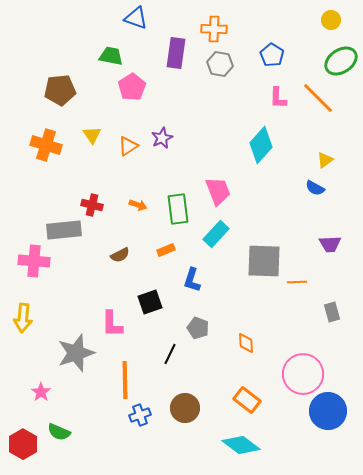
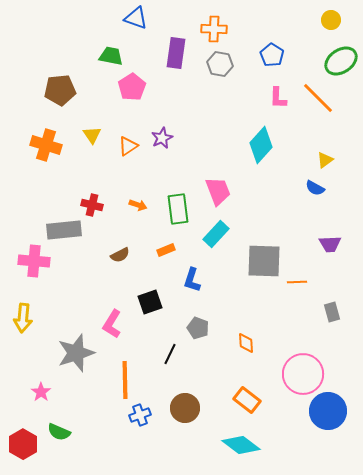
pink L-shape at (112, 324): rotated 32 degrees clockwise
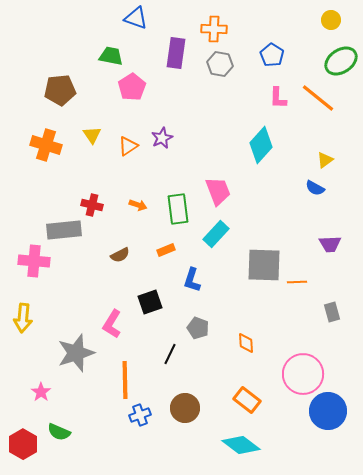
orange line at (318, 98): rotated 6 degrees counterclockwise
gray square at (264, 261): moved 4 px down
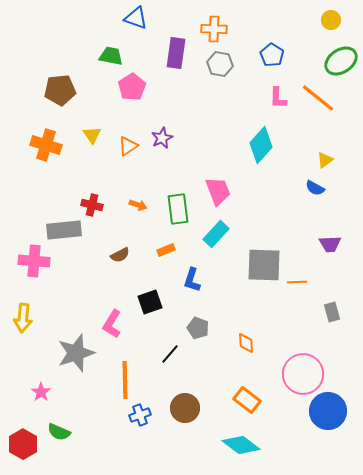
black line at (170, 354): rotated 15 degrees clockwise
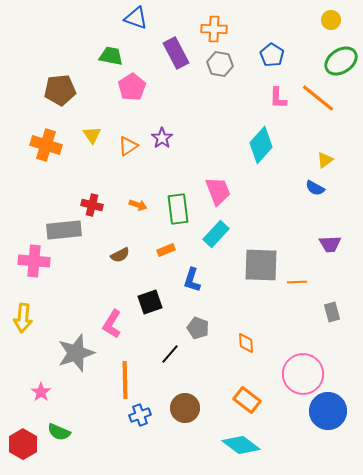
purple rectangle at (176, 53): rotated 36 degrees counterclockwise
purple star at (162, 138): rotated 10 degrees counterclockwise
gray square at (264, 265): moved 3 px left
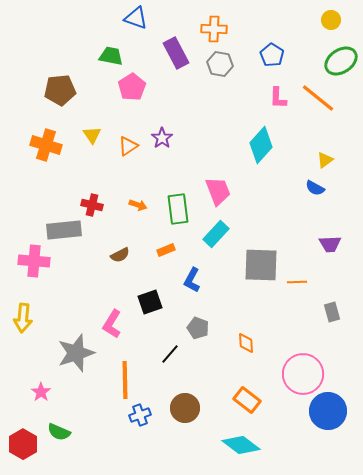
blue L-shape at (192, 280): rotated 10 degrees clockwise
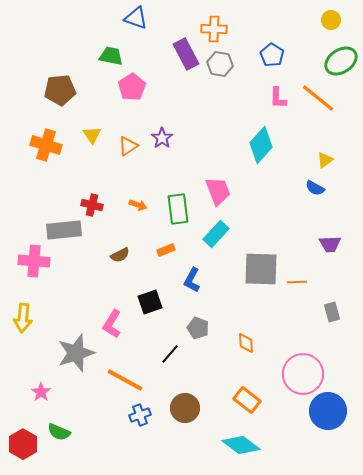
purple rectangle at (176, 53): moved 10 px right, 1 px down
gray square at (261, 265): moved 4 px down
orange line at (125, 380): rotated 60 degrees counterclockwise
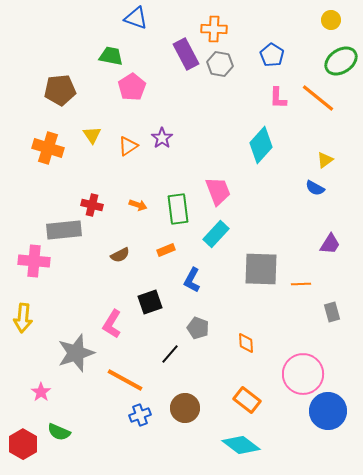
orange cross at (46, 145): moved 2 px right, 3 px down
purple trapezoid at (330, 244): rotated 55 degrees counterclockwise
orange line at (297, 282): moved 4 px right, 2 px down
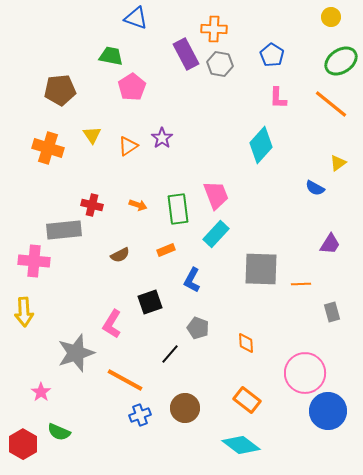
yellow circle at (331, 20): moved 3 px up
orange line at (318, 98): moved 13 px right, 6 px down
yellow triangle at (325, 160): moved 13 px right, 3 px down
pink trapezoid at (218, 191): moved 2 px left, 4 px down
yellow arrow at (23, 318): moved 1 px right, 6 px up; rotated 8 degrees counterclockwise
pink circle at (303, 374): moved 2 px right, 1 px up
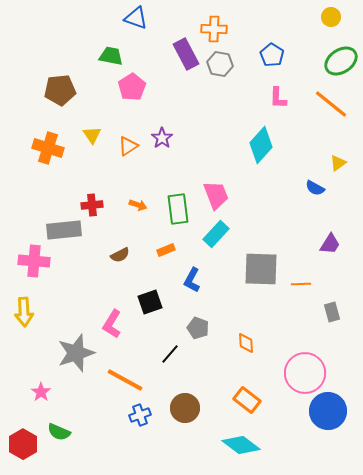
red cross at (92, 205): rotated 20 degrees counterclockwise
